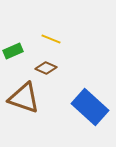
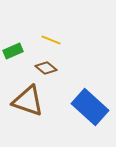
yellow line: moved 1 px down
brown diamond: rotated 15 degrees clockwise
brown triangle: moved 4 px right, 3 px down
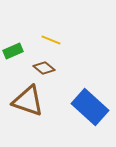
brown diamond: moved 2 px left
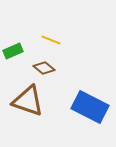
blue rectangle: rotated 15 degrees counterclockwise
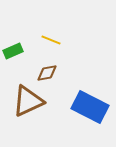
brown diamond: moved 3 px right, 5 px down; rotated 50 degrees counterclockwise
brown triangle: rotated 44 degrees counterclockwise
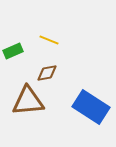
yellow line: moved 2 px left
brown triangle: rotated 20 degrees clockwise
blue rectangle: moved 1 px right; rotated 6 degrees clockwise
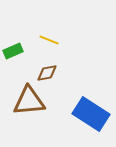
brown triangle: moved 1 px right
blue rectangle: moved 7 px down
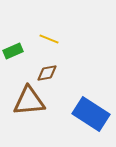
yellow line: moved 1 px up
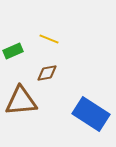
brown triangle: moved 8 px left
